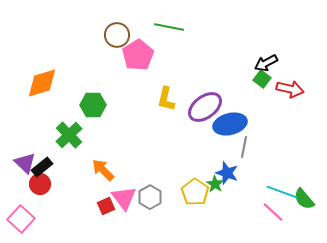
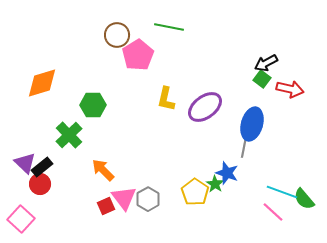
blue ellipse: moved 22 px right; rotated 60 degrees counterclockwise
gray hexagon: moved 2 px left, 2 px down
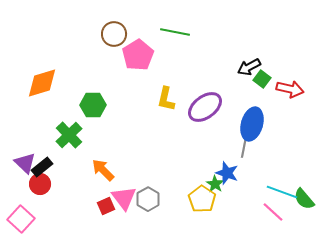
green line: moved 6 px right, 5 px down
brown circle: moved 3 px left, 1 px up
black arrow: moved 17 px left, 4 px down
yellow pentagon: moved 7 px right, 7 px down
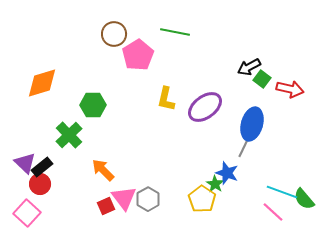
gray line: rotated 15 degrees clockwise
pink square: moved 6 px right, 6 px up
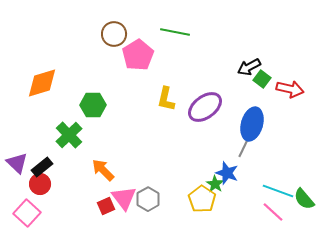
purple triangle: moved 8 px left
cyan line: moved 4 px left, 1 px up
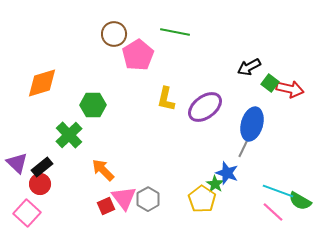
green square: moved 8 px right, 4 px down
green semicircle: moved 4 px left, 2 px down; rotated 20 degrees counterclockwise
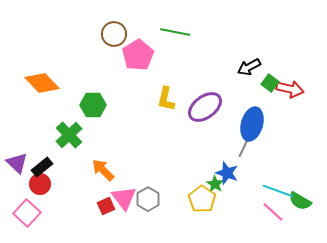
orange diamond: rotated 64 degrees clockwise
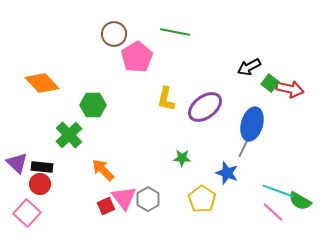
pink pentagon: moved 1 px left, 2 px down
black rectangle: rotated 45 degrees clockwise
green star: moved 33 px left, 26 px up; rotated 30 degrees counterclockwise
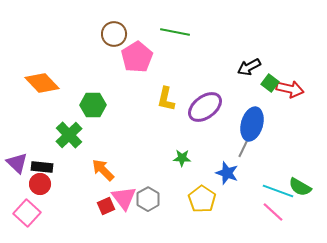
green semicircle: moved 14 px up
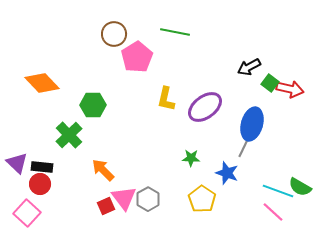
green star: moved 9 px right
